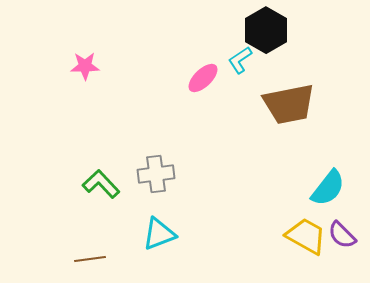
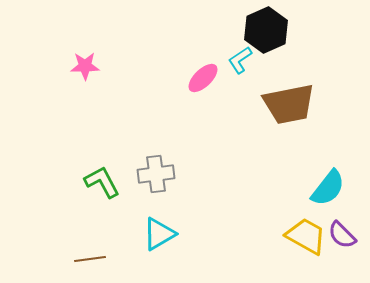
black hexagon: rotated 6 degrees clockwise
green L-shape: moved 1 px right, 2 px up; rotated 15 degrees clockwise
cyan triangle: rotated 9 degrees counterclockwise
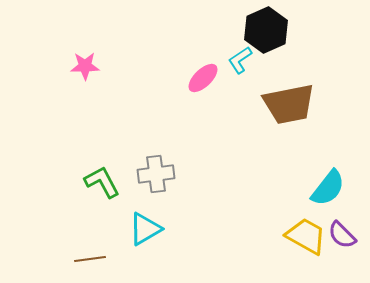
cyan triangle: moved 14 px left, 5 px up
